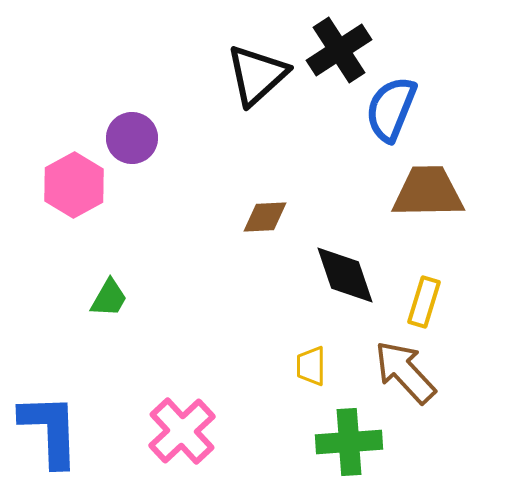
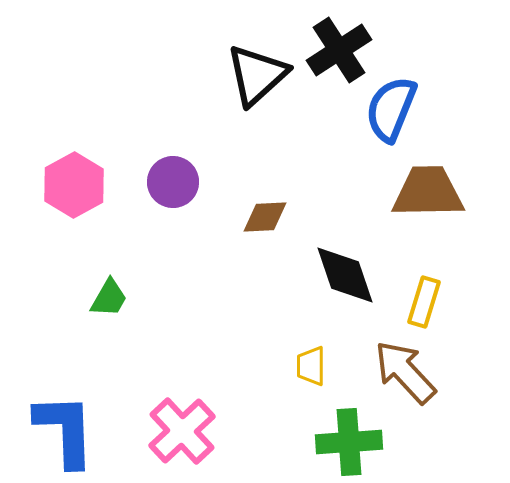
purple circle: moved 41 px right, 44 px down
blue L-shape: moved 15 px right
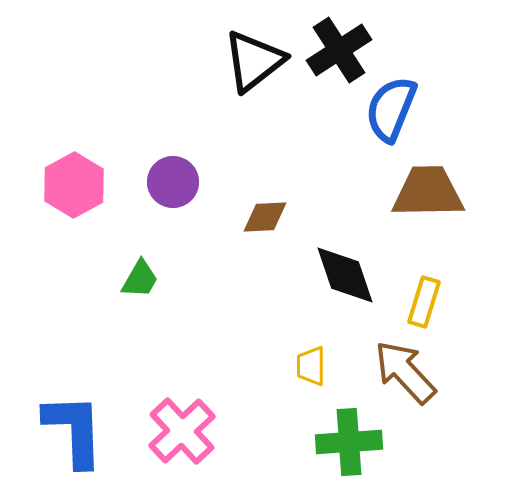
black triangle: moved 3 px left, 14 px up; rotated 4 degrees clockwise
green trapezoid: moved 31 px right, 19 px up
blue L-shape: moved 9 px right
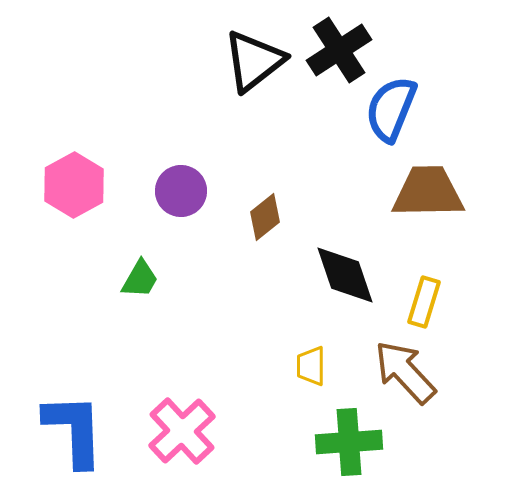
purple circle: moved 8 px right, 9 px down
brown diamond: rotated 36 degrees counterclockwise
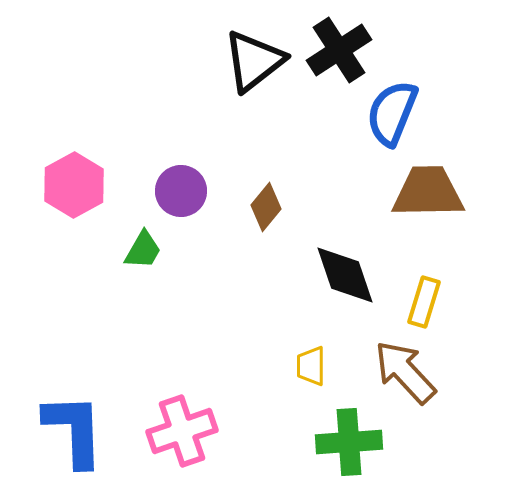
blue semicircle: moved 1 px right, 4 px down
brown diamond: moved 1 px right, 10 px up; rotated 12 degrees counterclockwise
green trapezoid: moved 3 px right, 29 px up
pink cross: rotated 24 degrees clockwise
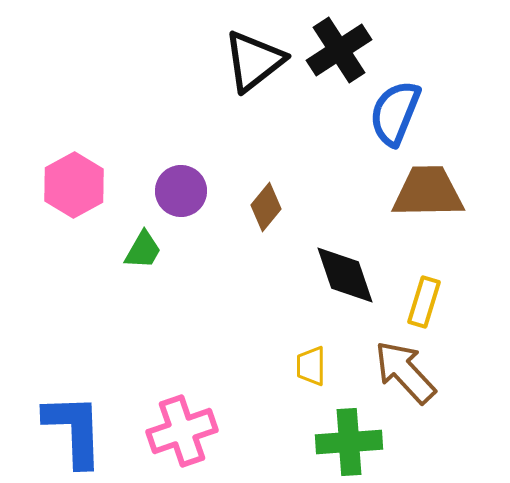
blue semicircle: moved 3 px right
